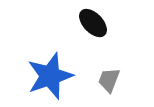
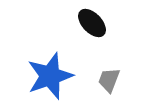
black ellipse: moved 1 px left
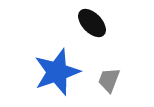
blue star: moved 7 px right, 4 px up
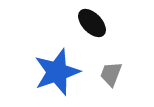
gray trapezoid: moved 2 px right, 6 px up
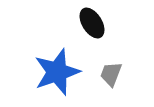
black ellipse: rotated 12 degrees clockwise
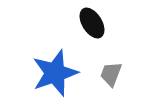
blue star: moved 2 px left, 1 px down
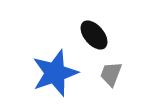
black ellipse: moved 2 px right, 12 px down; rotated 8 degrees counterclockwise
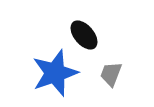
black ellipse: moved 10 px left
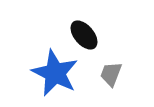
blue star: rotated 27 degrees counterclockwise
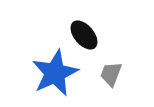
blue star: rotated 21 degrees clockwise
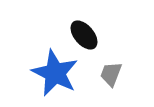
blue star: rotated 21 degrees counterclockwise
